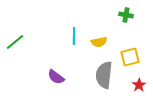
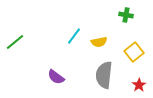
cyan line: rotated 36 degrees clockwise
yellow square: moved 4 px right, 5 px up; rotated 24 degrees counterclockwise
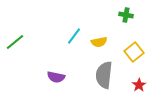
purple semicircle: rotated 24 degrees counterclockwise
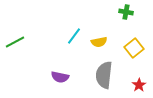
green cross: moved 3 px up
green line: rotated 12 degrees clockwise
yellow square: moved 4 px up
purple semicircle: moved 4 px right
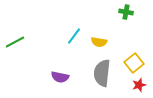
yellow semicircle: rotated 21 degrees clockwise
yellow square: moved 15 px down
gray semicircle: moved 2 px left, 2 px up
red star: rotated 16 degrees clockwise
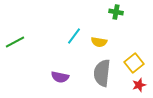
green cross: moved 10 px left
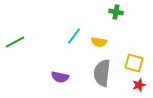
yellow square: rotated 36 degrees counterclockwise
